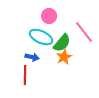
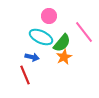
red line: rotated 24 degrees counterclockwise
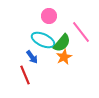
pink line: moved 3 px left
cyan ellipse: moved 2 px right, 3 px down
blue arrow: rotated 40 degrees clockwise
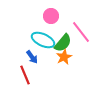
pink circle: moved 2 px right
green semicircle: moved 1 px right
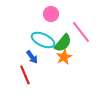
pink circle: moved 2 px up
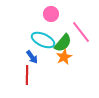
red line: moved 2 px right; rotated 24 degrees clockwise
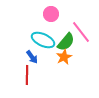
green semicircle: moved 3 px right, 1 px up
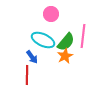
pink line: moved 2 px right, 4 px down; rotated 45 degrees clockwise
orange star: moved 1 px right, 1 px up
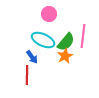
pink circle: moved 2 px left
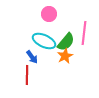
pink line: moved 1 px right, 3 px up
cyan ellipse: moved 1 px right, 1 px down
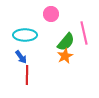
pink circle: moved 2 px right
pink line: rotated 20 degrees counterclockwise
cyan ellipse: moved 19 px left, 6 px up; rotated 25 degrees counterclockwise
blue arrow: moved 11 px left
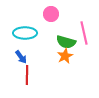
cyan ellipse: moved 2 px up
green semicircle: rotated 66 degrees clockwise
